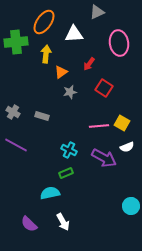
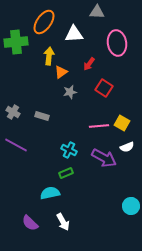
gray triangle: rotated 28 degrees clockwise
pink ellipse: moved 2 px left
yellow arrow: moved 3 px right, 2 px down
purple semicircle: moved 1 px right, 1 px up
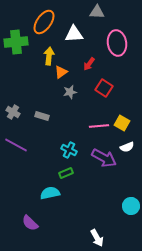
white arrow: moved 34 px right, 16 px down
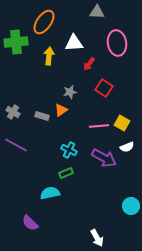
white triangle: moved 9 px down
orange triangle: moved 38 px down
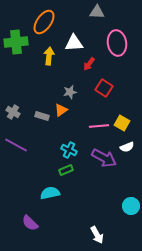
green rectangle: moved 3 px up
white arrow: moved 3 px up
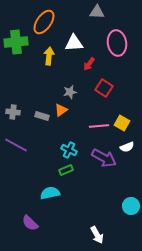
gray cross: rotated 24 degrees counterclockwise
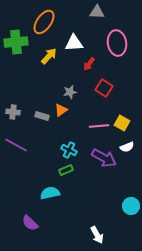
yellow arrow: rotated 36 degrees clockwise
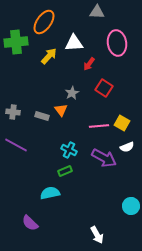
gray star: moved 2 px right, 1 px down; rotated 16 degrees counterclockwise
orange triangle: rotated 32 degrees counterclockwise
green rectangle: moved 1 px left, 1 px down
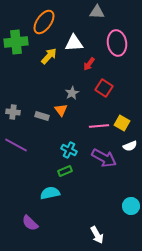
white semicircle: moved 3 px right, 1 px up
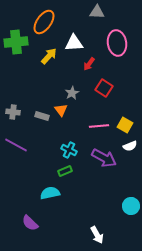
yellow square: moved 3 px right, 2 px down
